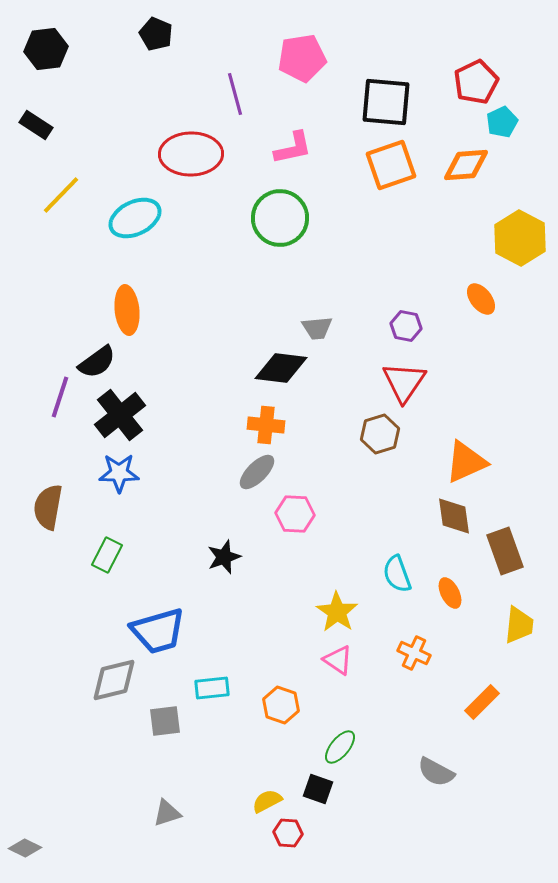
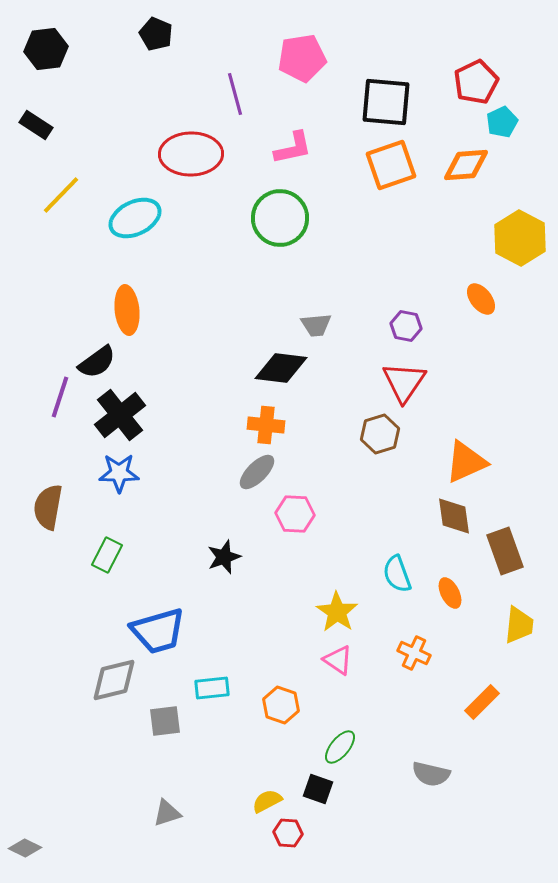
gray trapezoid at (317, 328): moved 1 px left, 3 px up
gray semicircle at (436, 772): moved 5 px left, 2 px down; rotated 15 degrees counterclockwise
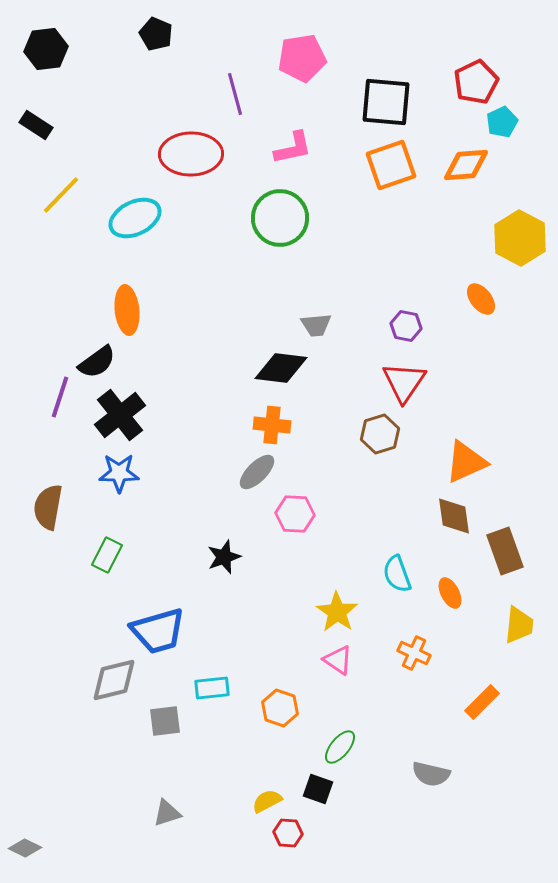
orange cross at (266, 425): moved 6 px right
orange hexagon at (281, 705): moved 1 px left, 3 px down
